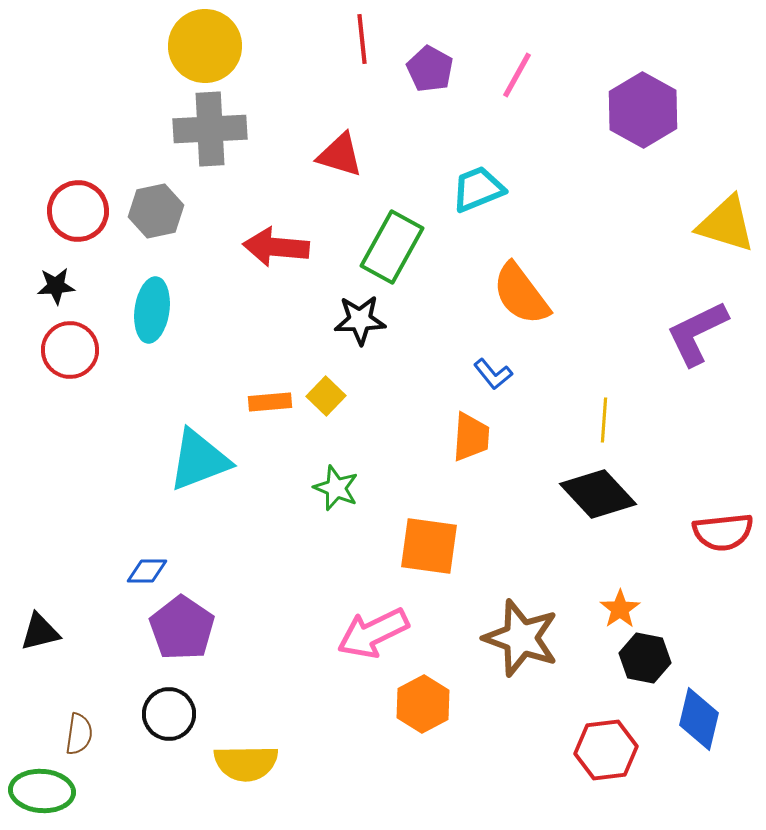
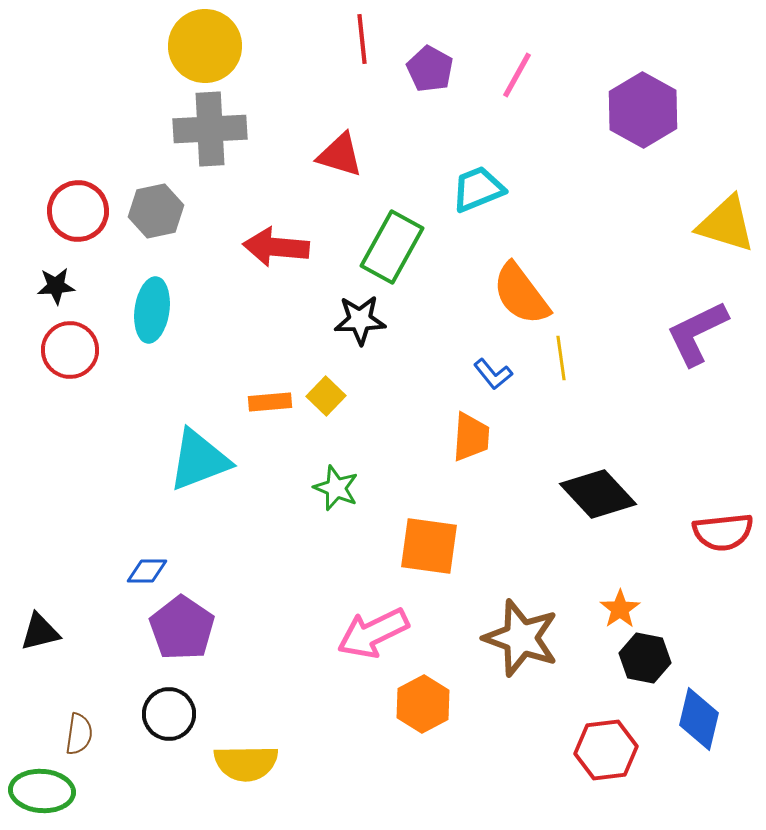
yellow line at (604, 420): moved 43 px left, 62 px up; rotated 12 degrees counterclockwise
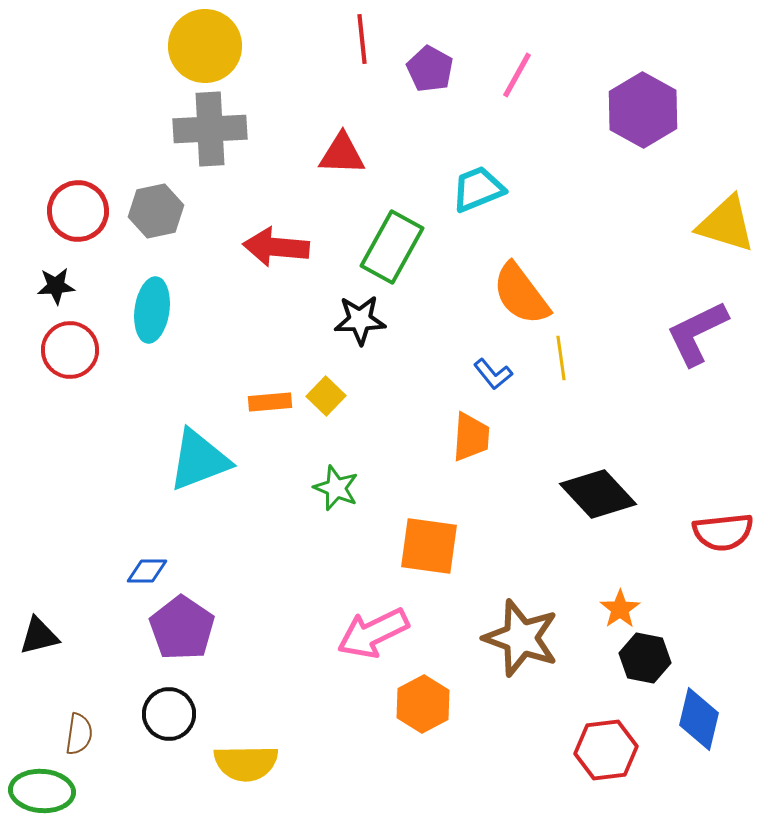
red triangle at (340, 155): moved 2 px right, 1 px up; rotated 15 degrees counterclockwise
black triangle at (40, 632): moved 1 px left, 4 px down
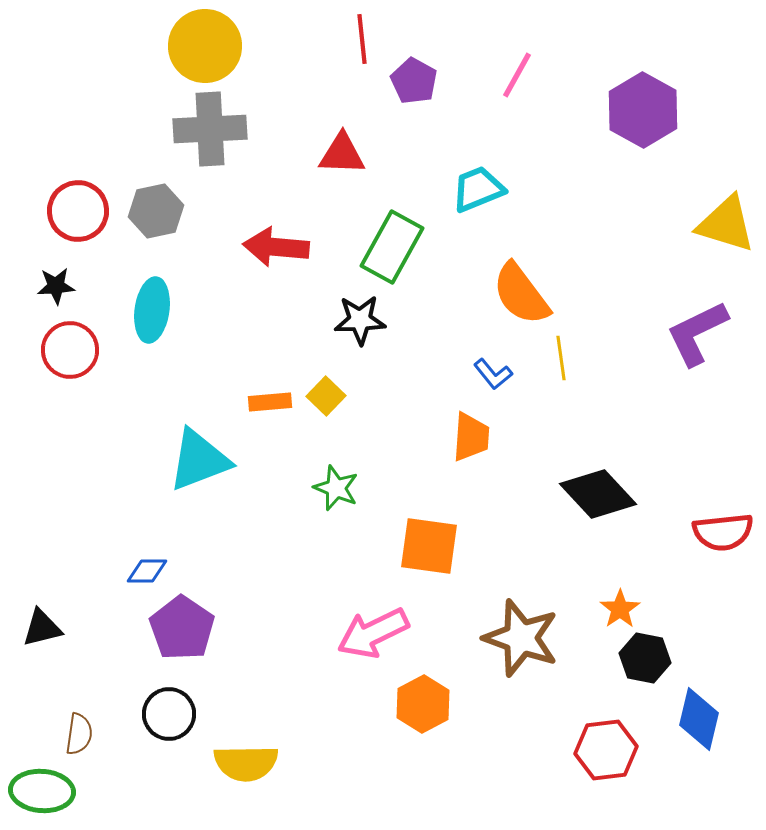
purple pentagon at (430, 69): moved 16 px left, 12 px down
black triangle at (39, 636): moved 3 px right, 8 px up
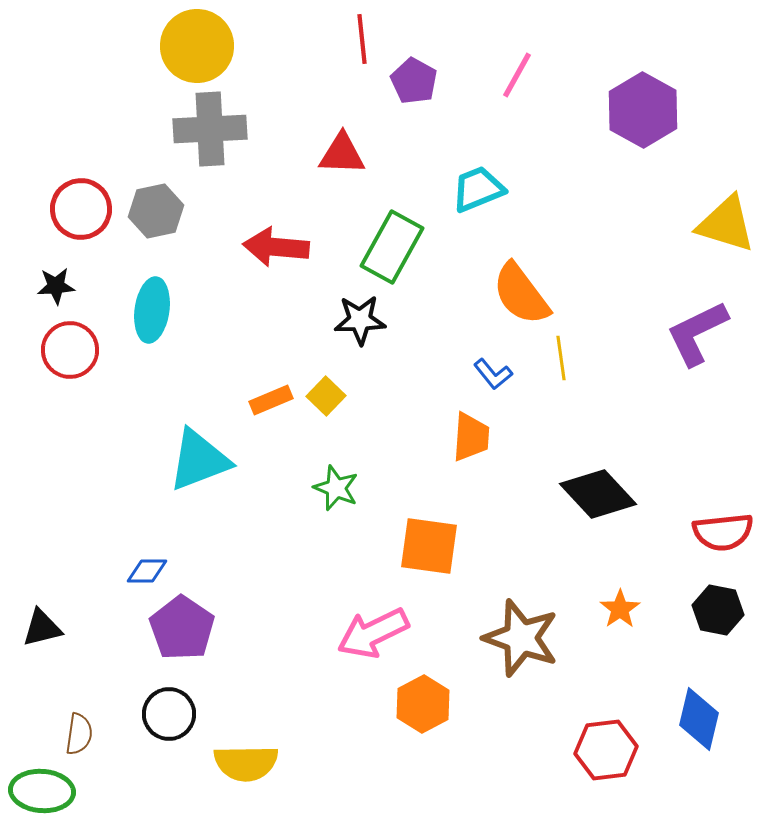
yellow circle at (205, 46): moved 8 px left
red circle at (78, 211): moved 3 px right, 2 px up
orange rectangle at (270, 402): moved 1 px right, 2 px up; rotated 18 degrees counterclockwise
black hexagon at (645, 658): moved 73 px right, 48 px up
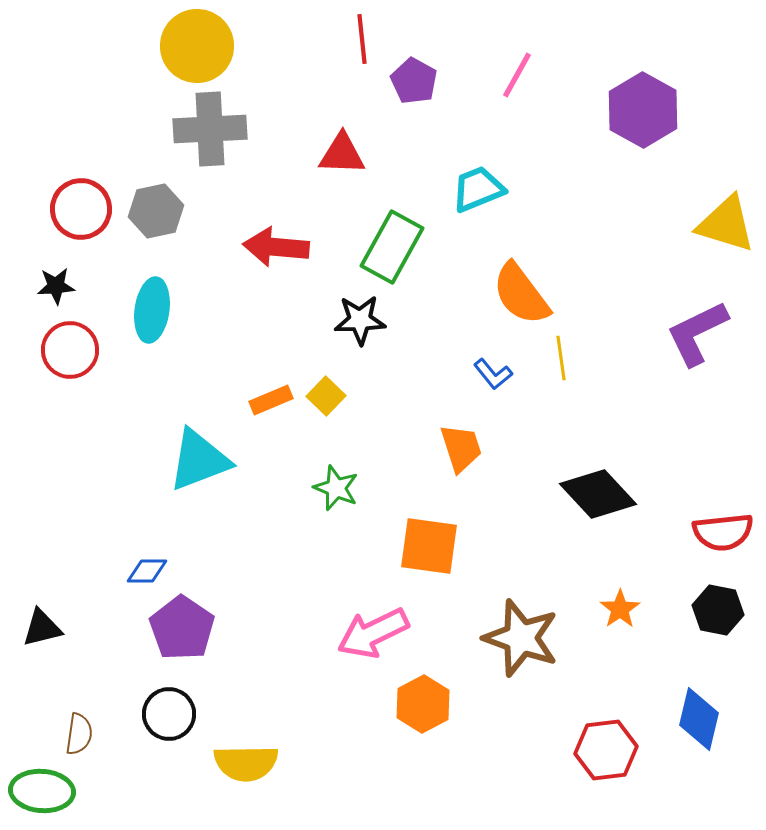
orange trapezoid at (471, 437): moved 10 px left, 11 px down; rotated 22 degrees counterclockwise
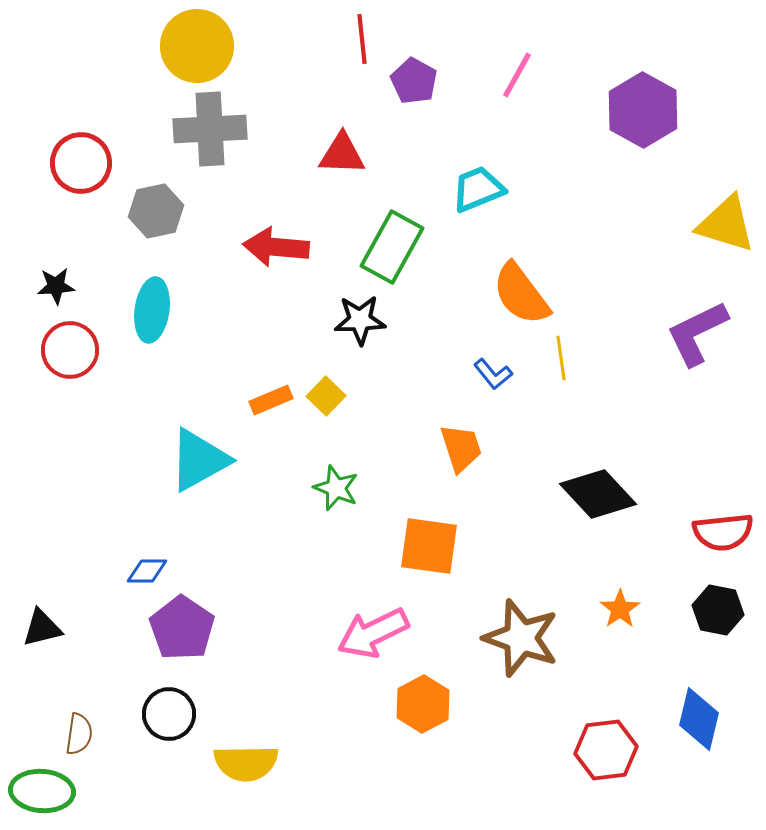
red circle at (81, 209): moved 46 px up
cyan triangle at (199, 460): rotated 8 degrees counterclockwise
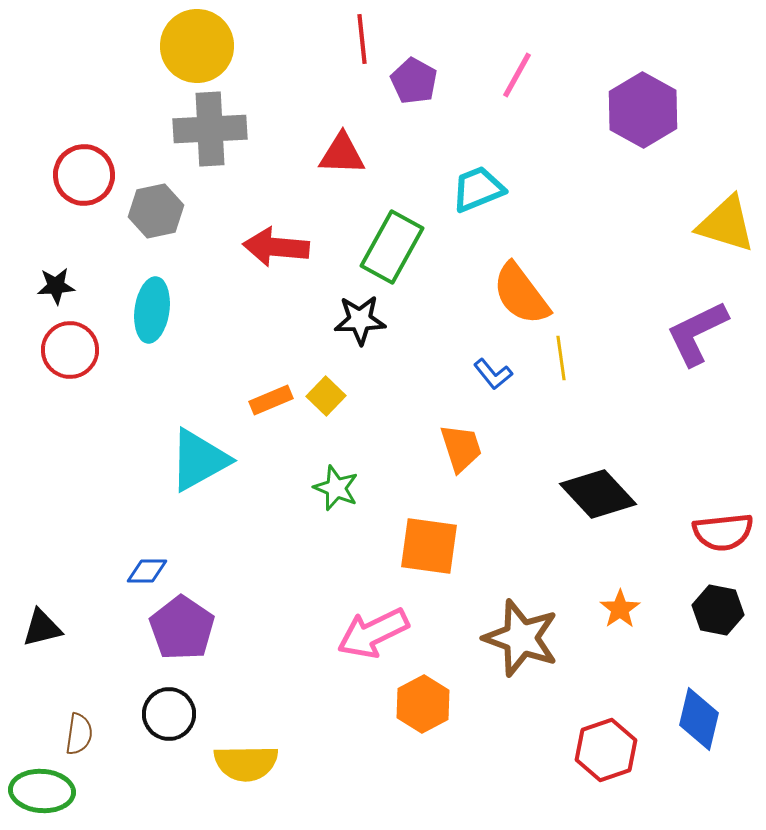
red circle at (81, 163): moved 3 px right, 12 px down
red hexagon at (606, 750): rotated 12 degrees counterclockwise
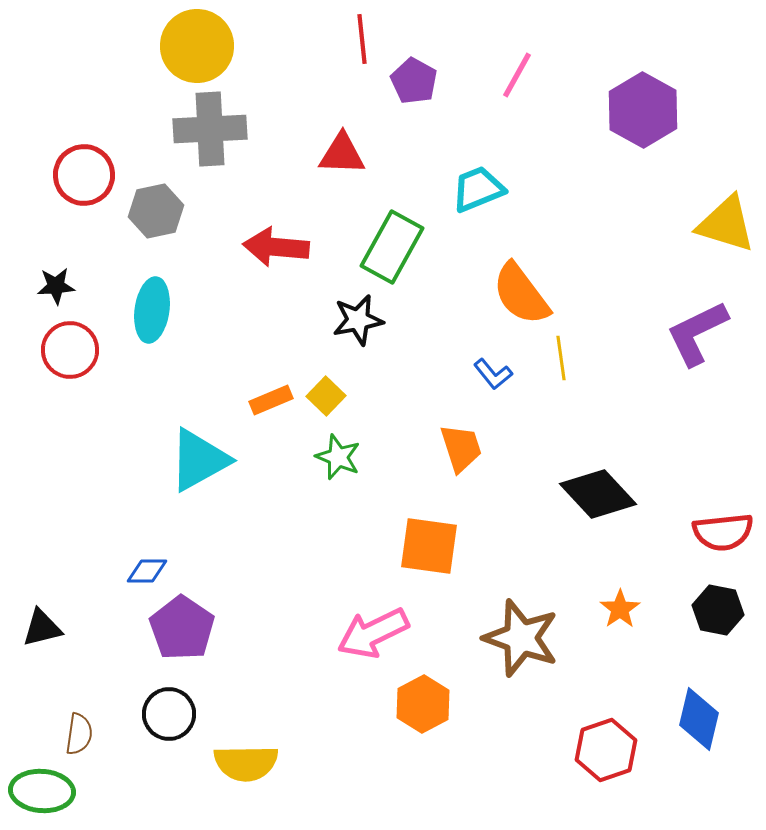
black star at (360, 320): moved 2 px left; rotated 9 degrees counterclockwise
green star at (336, 488): moved 2 px right, 31 px up
